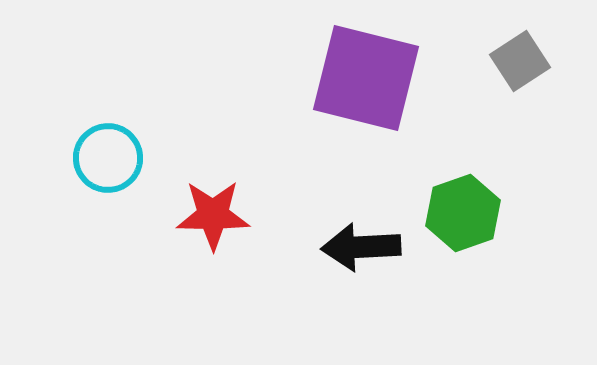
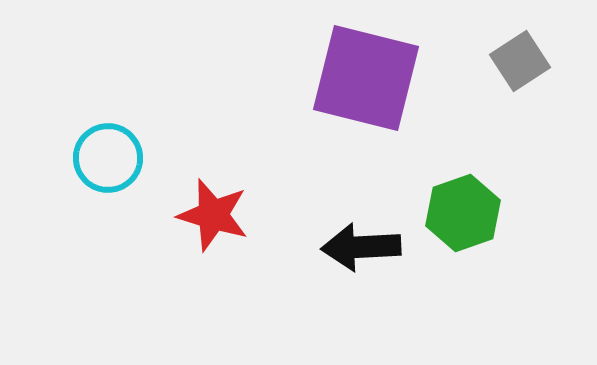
red star: rotated 16 degrees clockwise
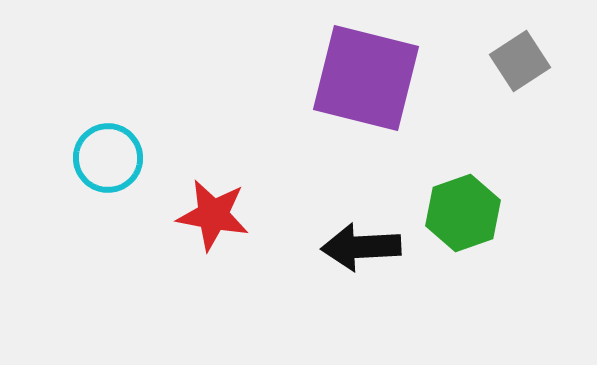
red star: rotated 6 degrees counterclockwise
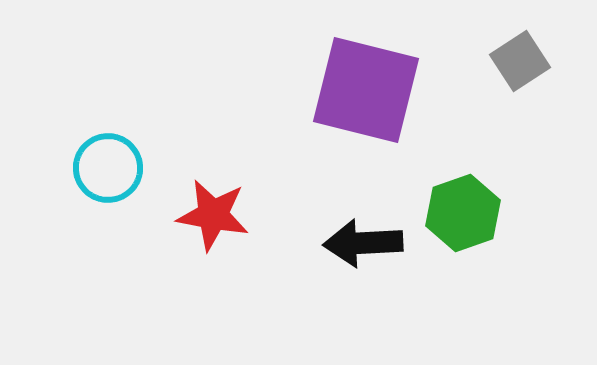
purple square: moved 12 px down
cyan circle: moved 10 px down
black arrow: moved 2 px right, 4 px up
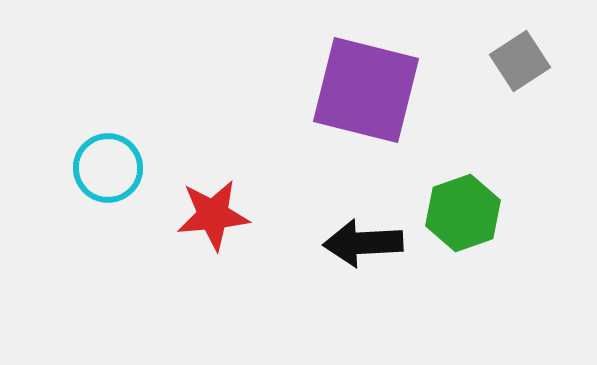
red star: rotated 16 degrees counterclockwise
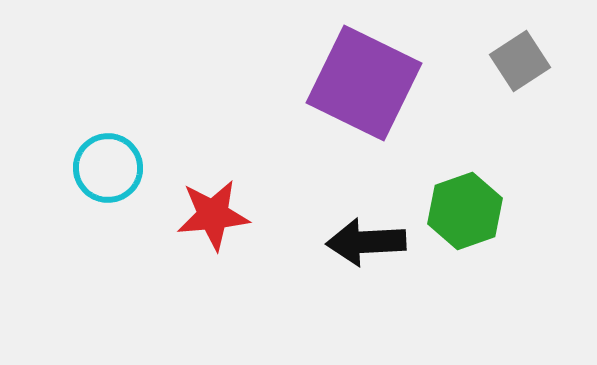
purple square: moved 2 px left, 7 px up; rotated 12 degrees clockwise
green hexagon: moved 2 px right, 2 px up
black arrow: moved 3 px right, 1 px up
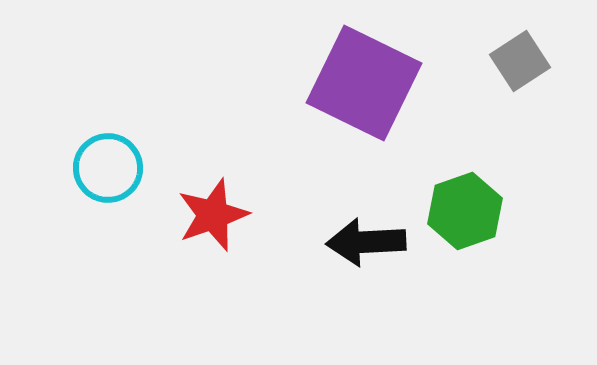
red star: rotated 14 degrees counterclockwise
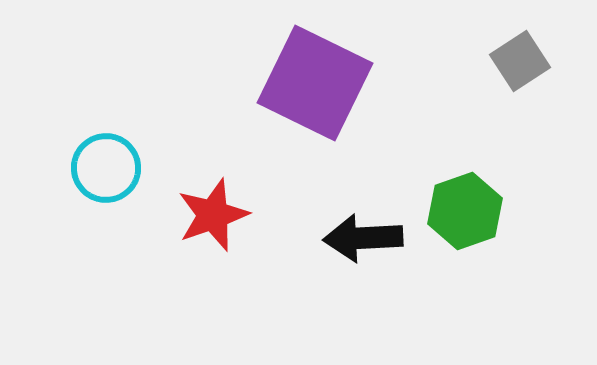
purple square: moved 49 px left
cyan circle: moved 2 px left
black arrow: moved 3 px left, 4 px up
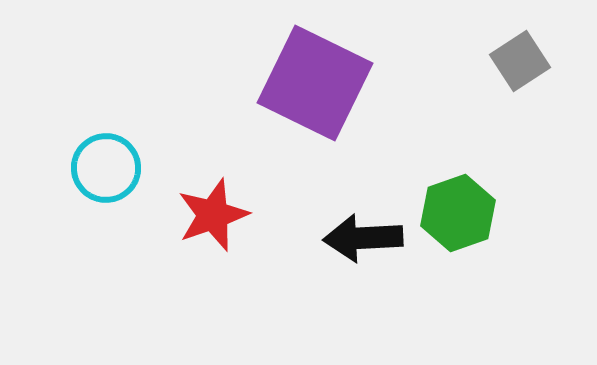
green hexagon: moved 7 px left, 2 px down
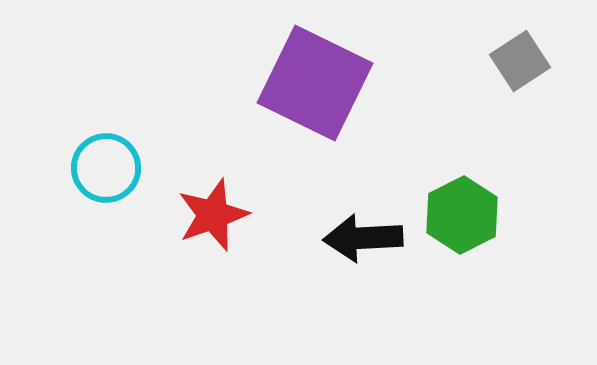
green hexagon: moved 4 px right, 2 px down; rotated 8 degrees counterclockwise
